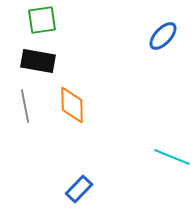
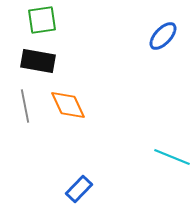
orange diamond: moved 4 px left; rotated 24 degrees counterclockwise
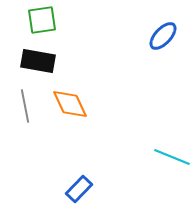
orange diamond: moved 2 px right, 1 px up
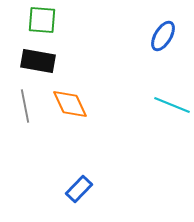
green square: rotated 12 degrees clockwise
blue ellipse: rotated 12 degrees counterclockwise
cyan line: moved 52 px up
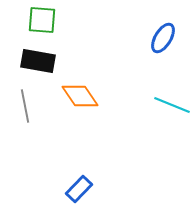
blue ellipse: moved 2 px down
orange diamond: moved 10 px right, 8 px up; rotated 9 degrees counterclockwise
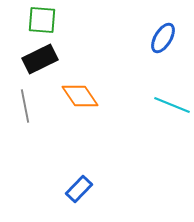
black rectangle: moved 2 px right, 2 px up; rotated 36 degrees counterclockwise
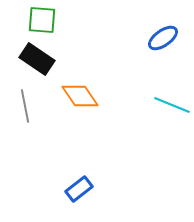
blue ellipse: rotated 24 degrees clockwise
black rectangle: moved 3 px left; rotated 60 degrees clockwise
blue rectangle: rotated 8 degrees clockwise
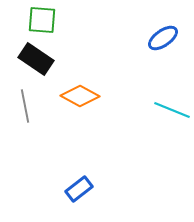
black rectangle: moved 1 px left
orange diamond: rotated 27 degrees counterclockwise
cyan line: moved 5 px down
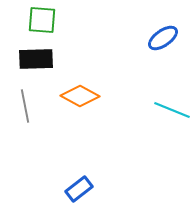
black rectangle: rotated 36 degrees counterclockwise
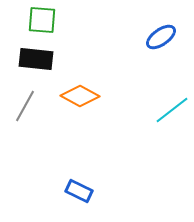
blue ellipse: moved 2 px left, 1 px up
black rectangle: rotated 8 degrees clockwise
gray line: rotated 40 degrees clockwise
cyan line: rotated 60 degrees counterclockwise
blue rectangle: moved 2 px down; rotated 64 degrees clockwise
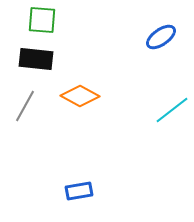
blue rectangle: rotated 36 degrees counterclockwise
